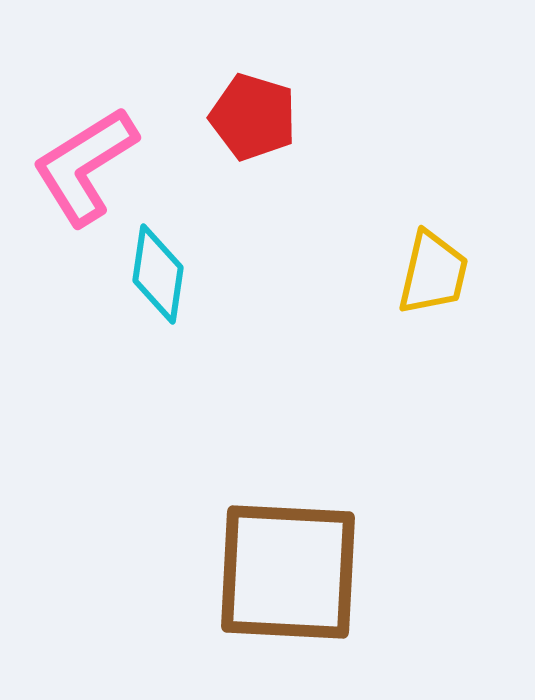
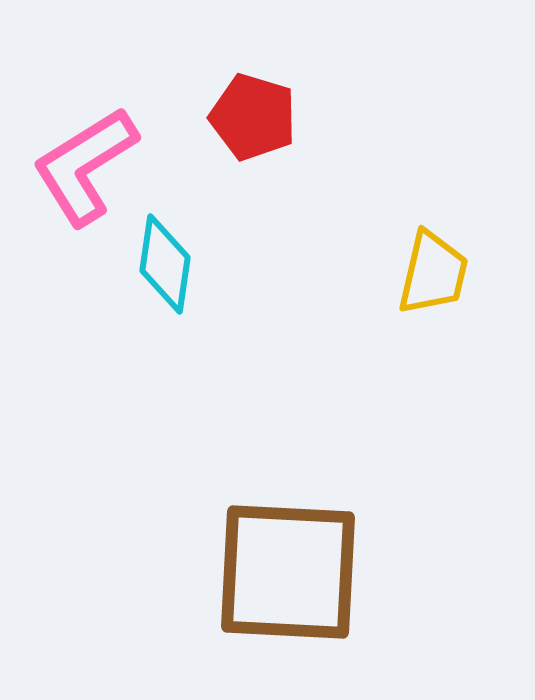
cyan diamond: moved 7 px right, 10 px up
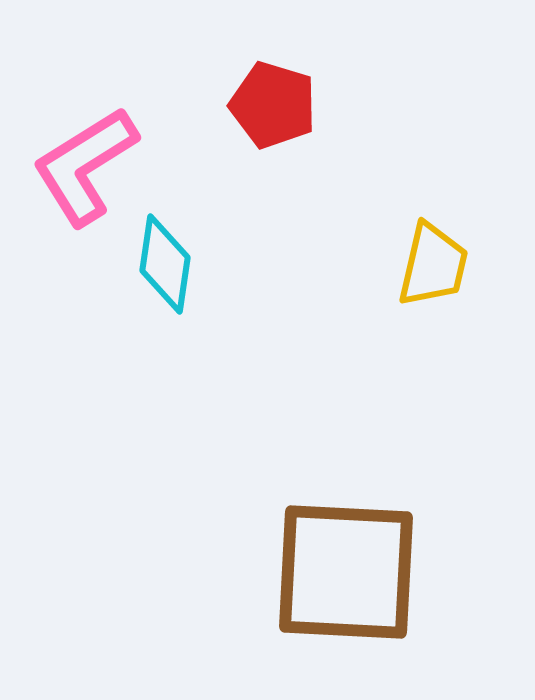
red pentagon: moved 20 px right, 12 px up
yellow trapezoid: moved 8 px up
brown square: moved 58 px right
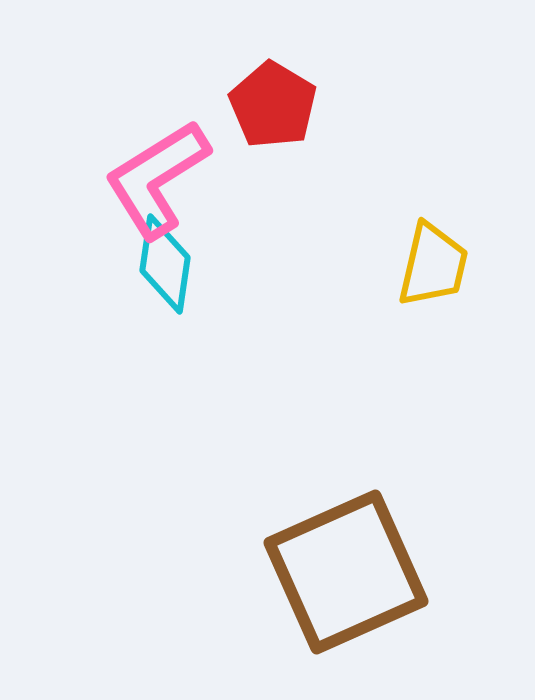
red pentagon: rotated 14 degrees clockwise
pink L-shape: moved 72 px right, 13 px down
brown square: rotated 27 degrees counterclockwise
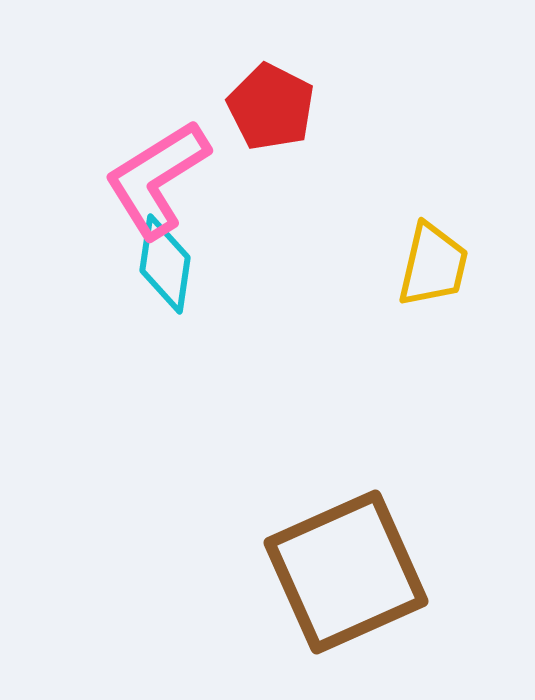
red pentagon: moved 2 px left, 2 px down; rotated 4 degrees counterclockwise
